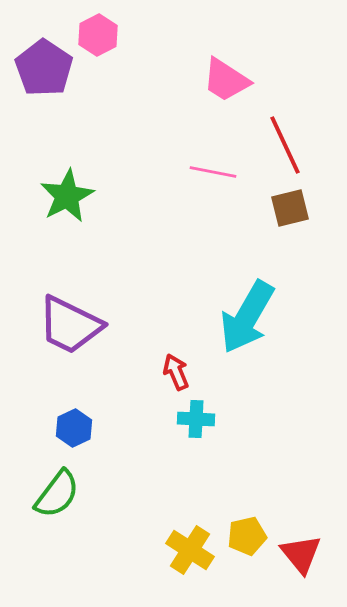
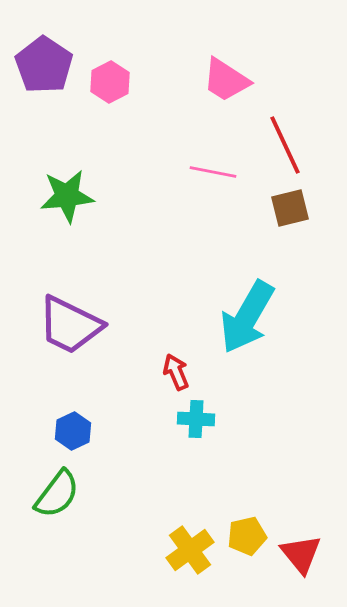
pink hexagon: moved 12 px right, 47 px down
purple pentagon: moved 3 px up
green star: rotated 22 degrees clockwise
blue hexagon: moved 1 px left, 3 px down
yellow cross: rotated 21 degrees clockwise
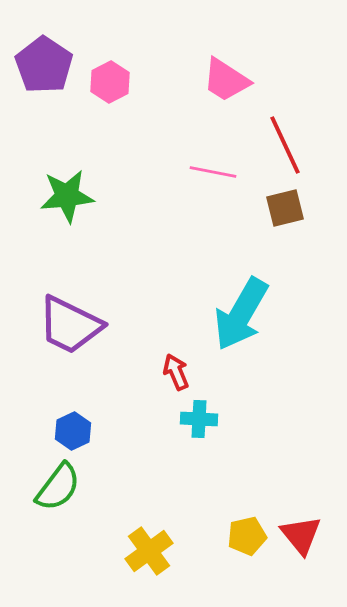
brown square: moved 5 px left
cyan arrow: moved 6 px left, 3 px up
cyan cross: moved 3 px right
green semicircle: moved 1 px right, 7 px up
yellow cross: moved 41 px left, 1 px down
red triangle: moved 19 px up
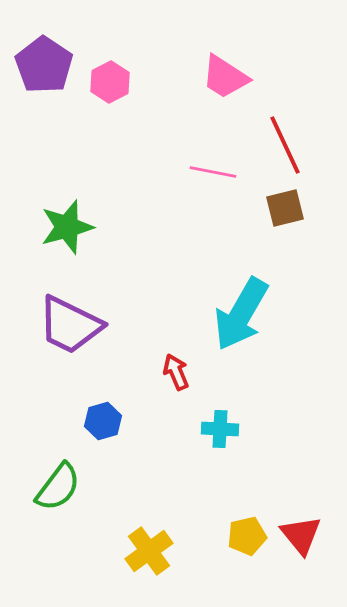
pink trapezoid: moved 1 px left, 3 px up
green star: moved 31 px down; rotated 10 degrees counterclockwise
cyan cross: moved 21 px right, 10 px down
blue hexagon: moved 30 px right, 10 px up; rotated 9 degrees clockwise
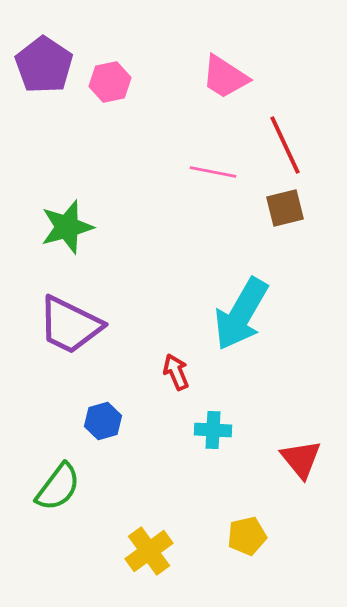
pink hexagon: rotated 15 degrees clockwise
cyan cross: moved 7 px left, 1 px down
red triangle: moved 76 px up
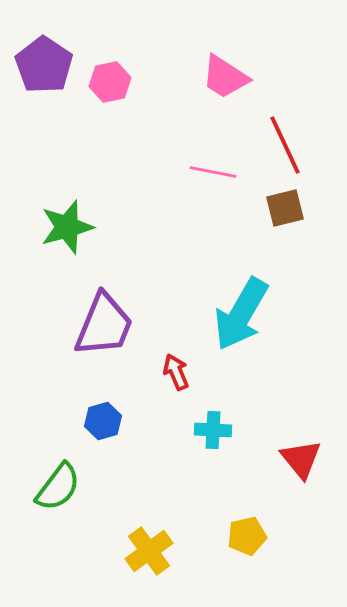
purple trapezoid: moved 34 px right; rotated 94 degrees counterclockwise
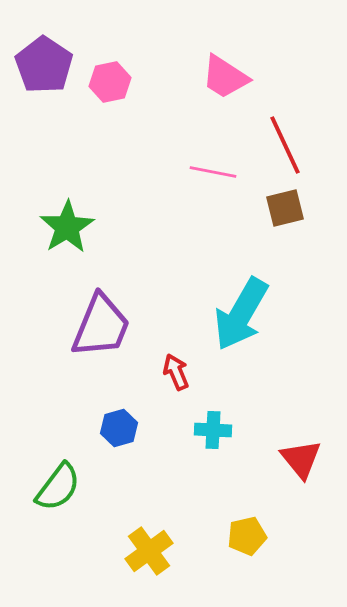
green star: rotated 16 degrees counterclockwise
purple trapezoid: moved 3 px left, 1 px down
blue hexagon: moved 16 px right, 7 px down
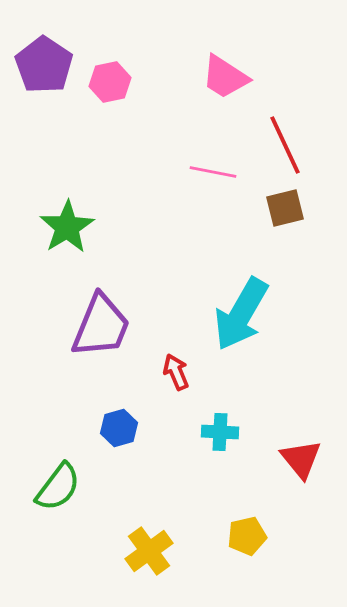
cyan cross: moved 7 px right, 2 px down
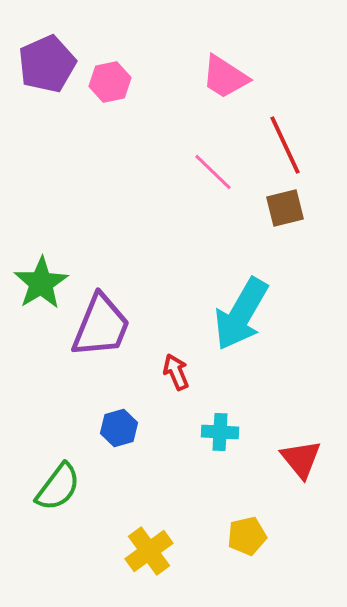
purple pentagon: moved 3 px right, 1 px up; rotated 14 degrees clockwise
pink line: rotated 33 degrees clockwise
green star: moved 26 px left, 56 px down
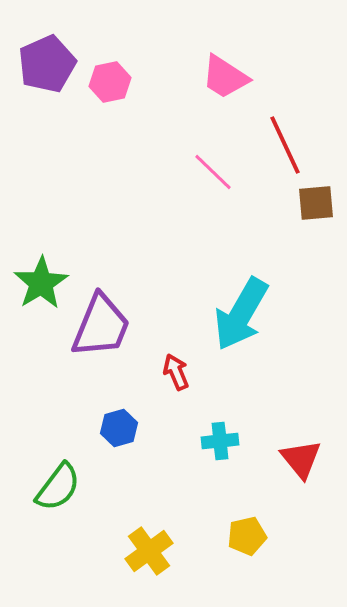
brown square: moved 31 px right, 5 px up; rotated 9 degrees clockwise
cyan cross: moved 9 px down; rotated 9 degrees counterclockwise
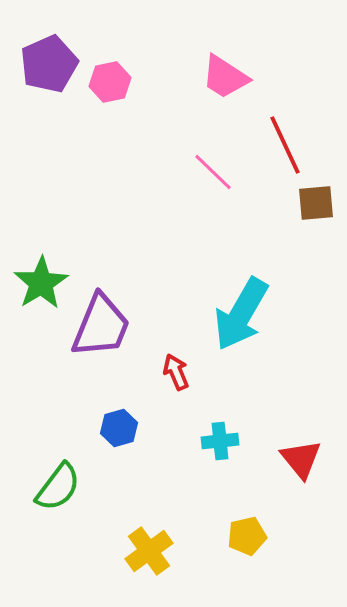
purple pentagon: moved 2 px right
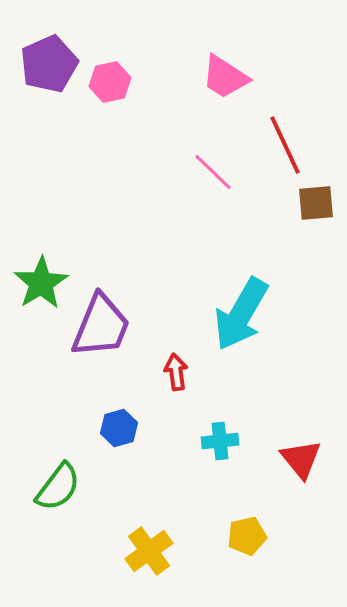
red arrow: rotated 15 degrees clockwise
